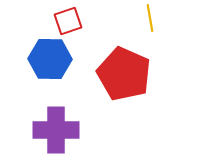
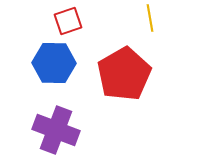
blue hexagon: moved 4 px right, 4 px down
red pentagon: rotated 18 degrees clockwise
purple cross: rotated 21 degrees clockwise
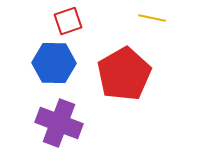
yellow line: moved 2 px right; rotated 68 degrees counterclockwise
purple cross: moved 3 px right, 7 px up
